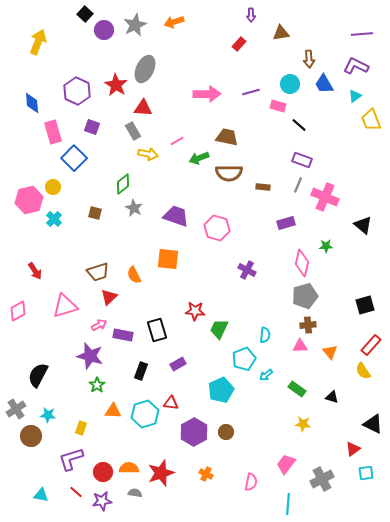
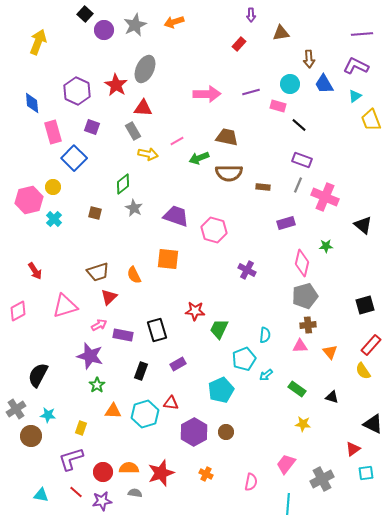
pink hexagon at (217, 228): moved 3 px left, 2 px down
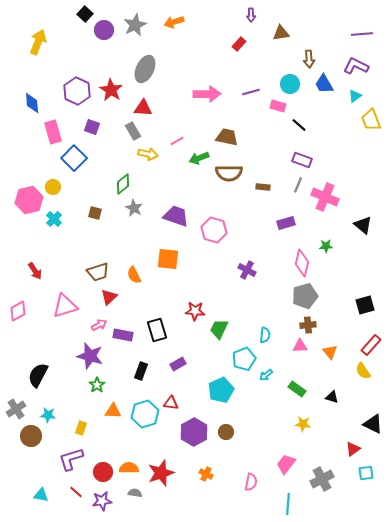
red star at (116, 85): moved 5 px left, 5 px down
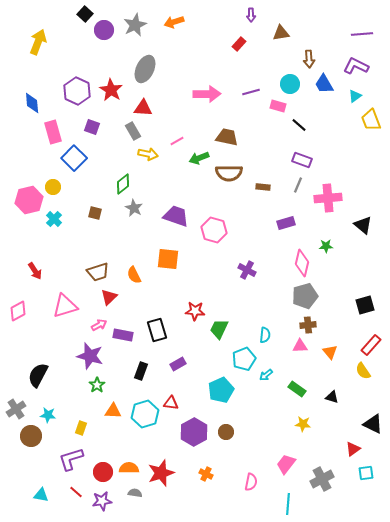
pink cross at (325, 197): moved 3 px right, 1 px down; rotated 28 degrees counterclockwise
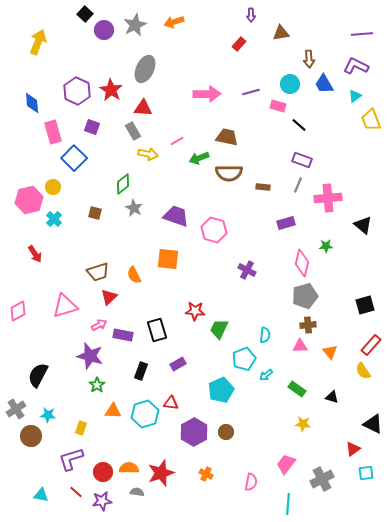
red arrow at (35, 271): moved 17 px up
gray semicircle at (135, 493): moved 2 px right, 1 px up
